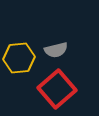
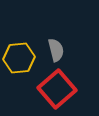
gray semicircle: rotated 90 degrees counterclockwise
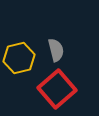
yellow hexagon: rotated 8 degrees counterclockwise
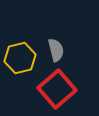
yellow hexagon: moved 1 px right
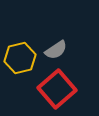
gray semicircle: rotated 70 degrees clockwise
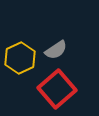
yellow hexagon: rotated 12 degrees counterclockwise
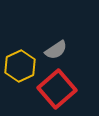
yellow hexagon: moved 8 px down
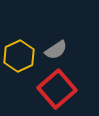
yellow hexagon: moved 1 px left, 10 px up
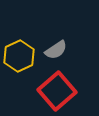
red square: moved 2 px down
